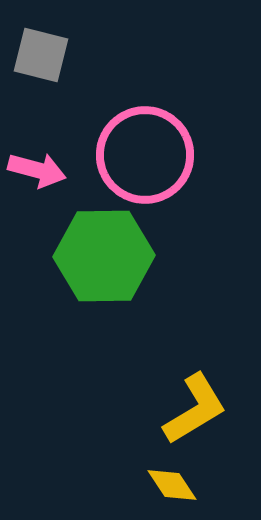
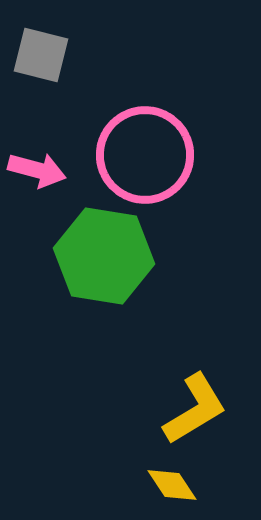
green hexagon: rotated 10 degrees clockwise
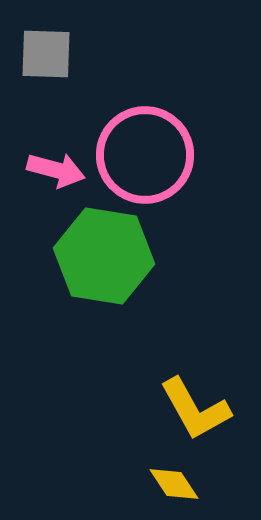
gray square: moved 5 px right, 1 px up; rotated 12 degrees counterclockwise
pink arrow: moved 19 px right
yellow L-shape: rotated 92 degrees clockwise
yellow diamond: moved 2 px right, 1 px up
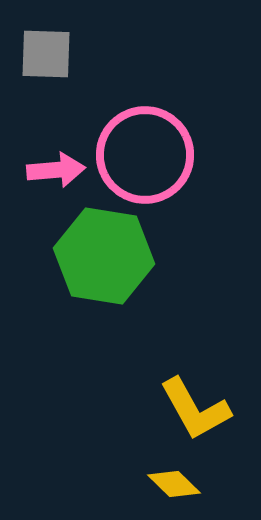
pink arrow: rotated 20 degrees counterclockwise
yellow diamond: rotated 12 degrees counterclockwise
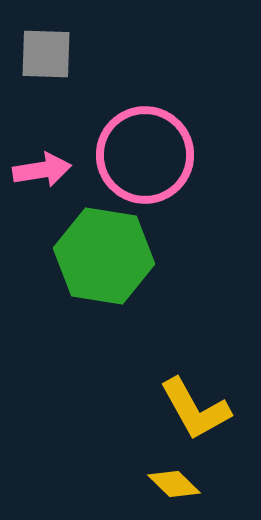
pink arrow: moved 14 px left; rotated 4 degrees counterclockwise
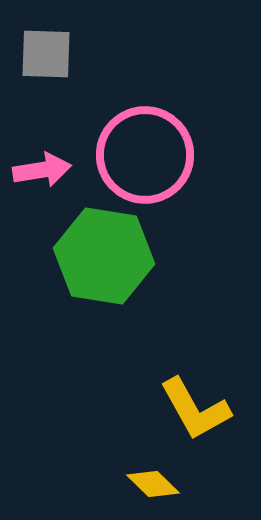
yellow diamond: moved 21 px left
